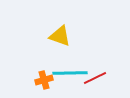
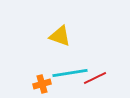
cyan line: rotated 8 degrees counterclockwise
orange cross: moved 2 px left, 4 px down
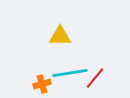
yellow triangle: rotated 20 degrees counterclockwise
red line: rotated 25 degrees counterclockwise
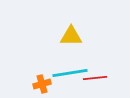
yellow triangle: moved 11 px right
red line: rotated 45 degrees clockwise
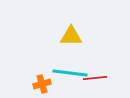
cyan line: rotated 16 degrees clockwise
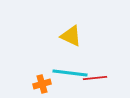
yellow triangle: rotated 25 degrees clockwise
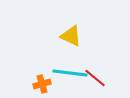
red line: rotated 45 degrees clockwise
